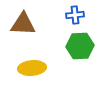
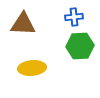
blue cross: moved 1 px left, 2 px down
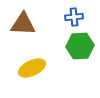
yellow ellipse: rotated 20 degrees counterclockwise
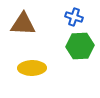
blue cross: rotated 24 degrees clockwise
yellow ellipse: rotated 24 degrees clockwise
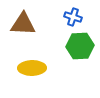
blue cross: moved 1 px left
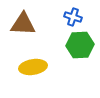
green hexagon: moved 1 px up
yellow ellipse: moved 1 px right, 1 px up; rotated 8 degrees counterclockwise
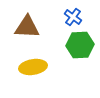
blue cross: rotated 18 degrees clockwise
brown triangle: moved 4 px right, 3 px down
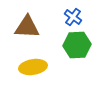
green hexagon: moved 3 px left
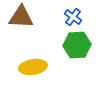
brown triangle: moved 6 px left, 10 px up
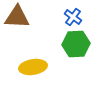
brown triangle: moved 4 px left
green hexagon: moved 1 px left, 1 px up
